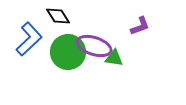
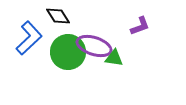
blue L-shape: moved 1 px up
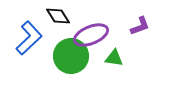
purple ellipse: moved 3 px left, 11 px up; rotated 40 degrees counterclockwise
green circle: moved 3 px right, 4 px down
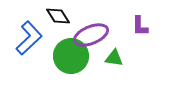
purple L-shape: rotated 110 degrees clockwise
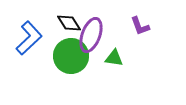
black diamond: moved 11 px right, 7 px down
purple L-shape: rotated 20 degrees counterclockwise
purple ellipse: rotated 48 degrees counterclockwise
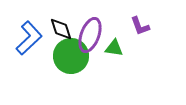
black diamond: moved 8 px left, 6 px down; rotated 15 degrees clockwise
purple ellipse: moved 1 px left
green triangle: moved 10 px up
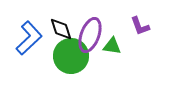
green triangle: moved 2 px left, 2 px up
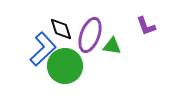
purple L-shape: moved 6 px right
blue L-shape: moved 14 px right, 11 px down
green circle: moved 6 px left, 10 px down
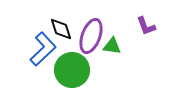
purple ellipse: moved 1 px right, 1 px down
green circle: moved 7 px right, 4 px down
